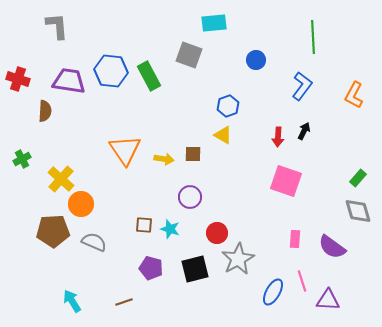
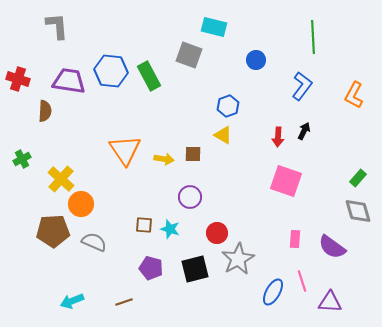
cyan rectangle at (214, 23): moved 4 px down; rotated 20 degrees clockwise
purple triangle at (328, 300): moved 2 px right, 2 px down
cyan arrow at (72, 301): rotated 80 degrees counterclockwise
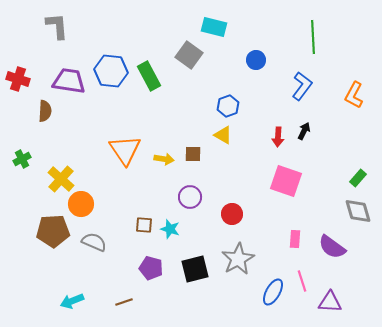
gray square at (189, 55): rotated 16 degrees clockwise
red circle at (217, 233): moved 15 px right, 19 px up
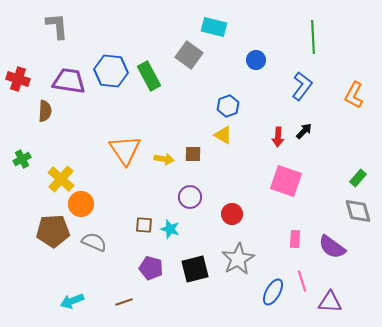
black arrow at (304, 131): rotated 18 degrees clockwise
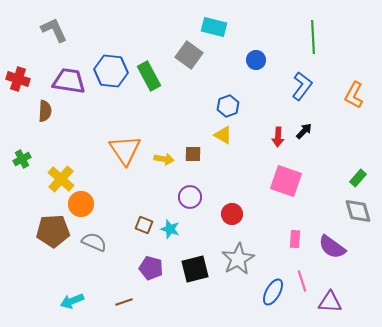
gray L-shape at (57, 26): moved 3 px left, 4 px down; rotated 20 degrees counterclockwise
brown square at (144, 225): rotated 18 degrees clockwise
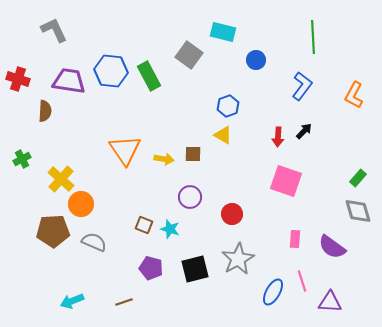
cyan rectangle at (214, 27): moved 9 px right, 5 px down
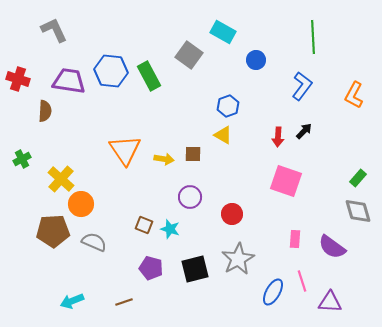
cyan rectangle at (223, 32): rotated 15 degrees clockwise
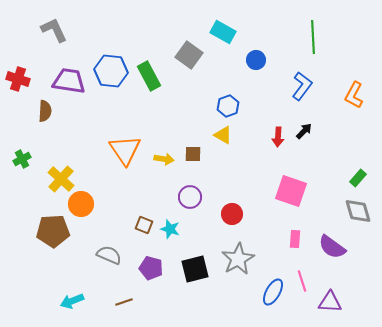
pink square at (286, 181): moved 5 px right, 10 px down
gray semicircle at (94, 242): moved 15 px right, 13 px down
